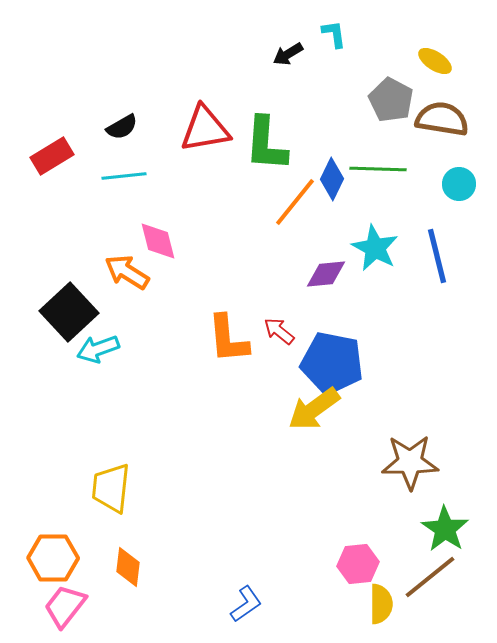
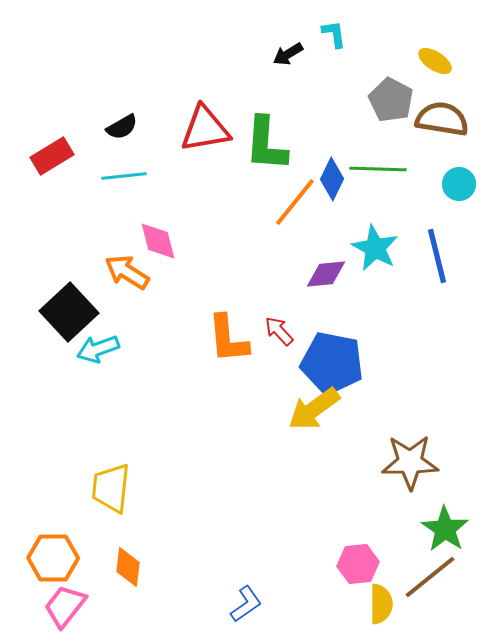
red arrow: rotated 8 degrees clockwise
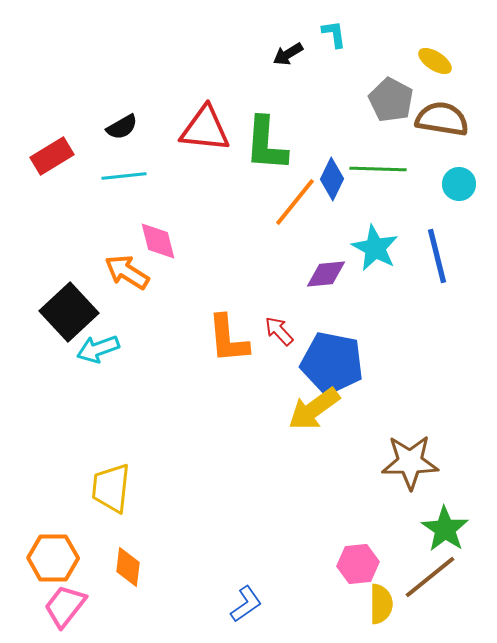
red triangle: rotated 16 degrees clockwise
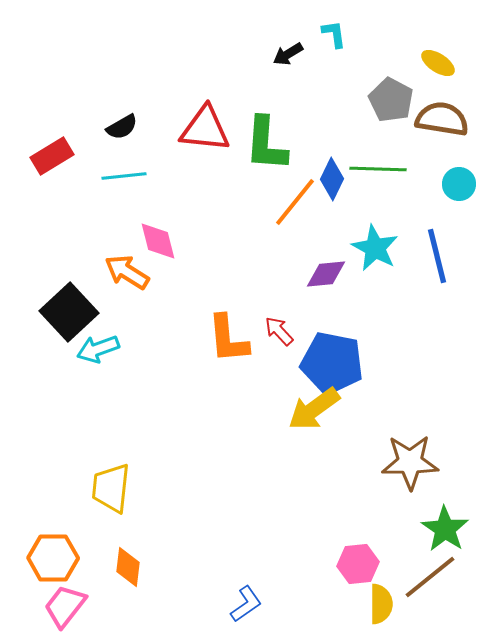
yellow ellipse: moved 3 px right, 2 px down
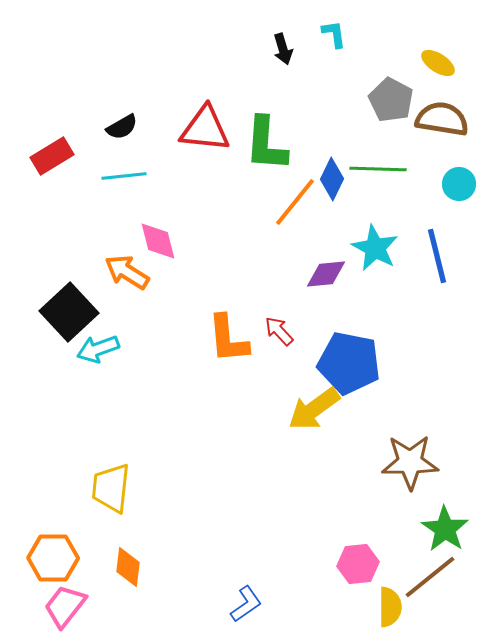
black arrow: moved 5 px left, 5 px up; rotated 76 degrees counterclockwise
blue pentagon: moved 17 px right
yellow semicircle: moved 9 px right, 3 px down
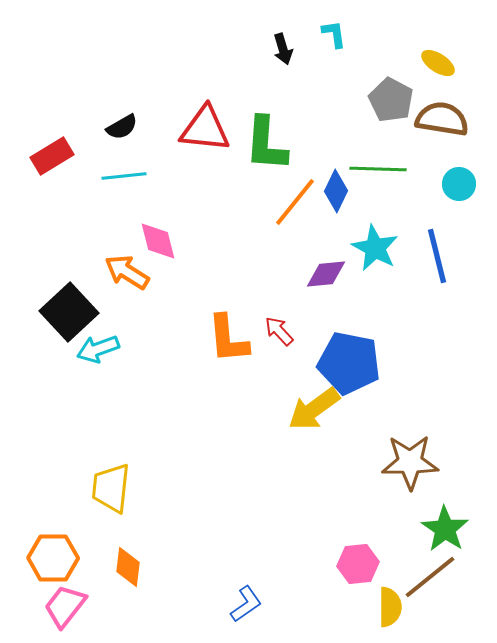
blue diamond: moved 4 px right, 12 px down
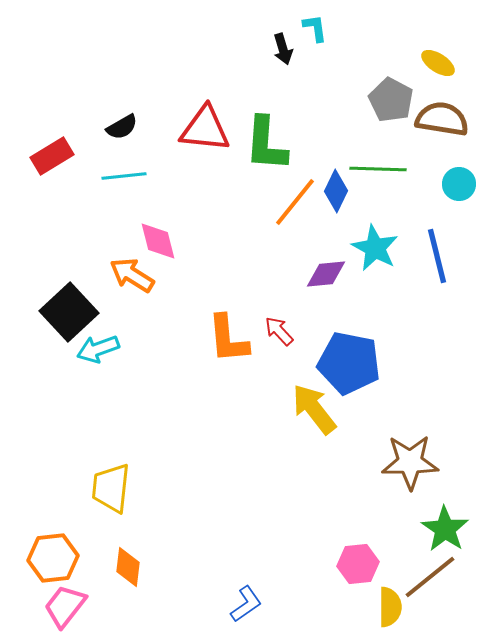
cyan L-shape: moved 19 px left, 6 px up
orange arrow: moved 5 px right, 3 px down
yellow arrow: rotated 88 degrees clockwise
orange hexagon: rotated 6 degrees counterclockwise
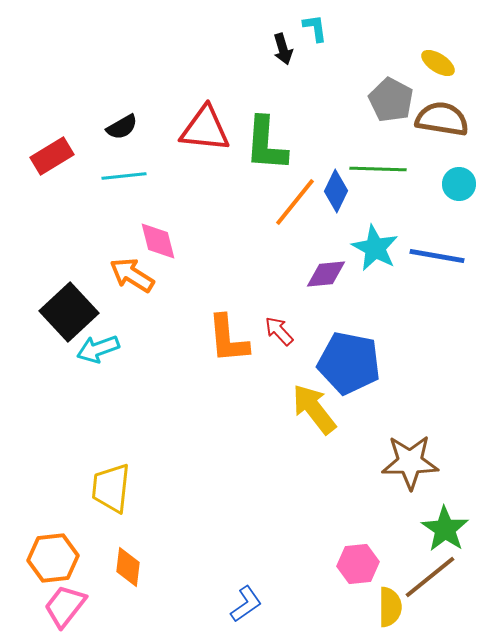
blue line: rotated 66 degrees counterclockwise
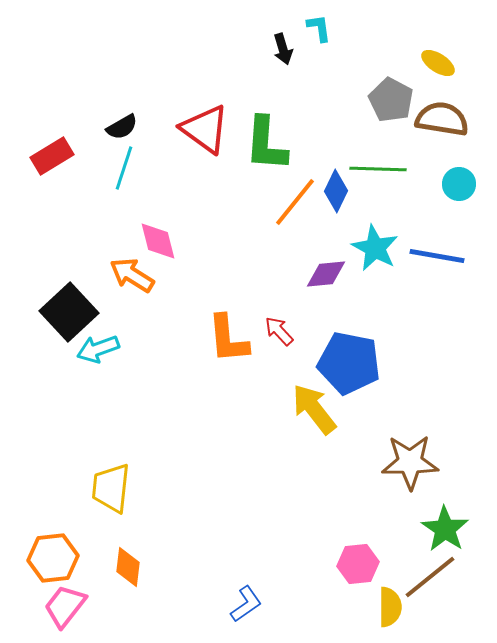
cyan L-shape: moved 4 px right
red triangle: rotated 30 degrees clockwise
cyan line: moved 8 px up; rotated 66 degrees counterclockwise
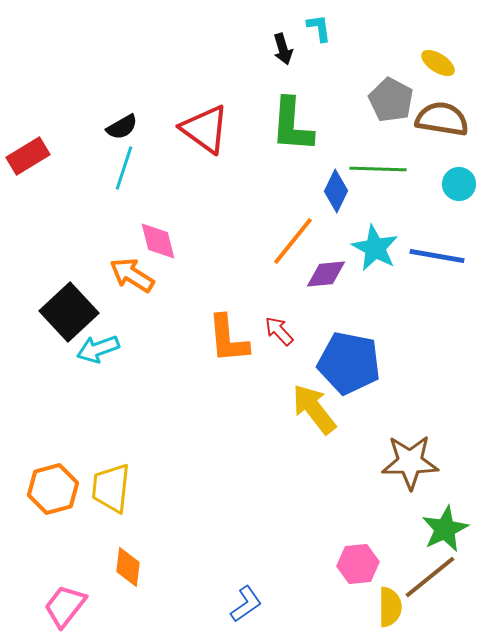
green L-shape: moved 26 px right, 19 px up
red rectangle: moved 24 px left
orange line: moved 2 px left, 39 px down
green star: rotated 12 degrees clockwise
orange hexagon: moved 69 px up; rotated 9 degrees counterclockwise
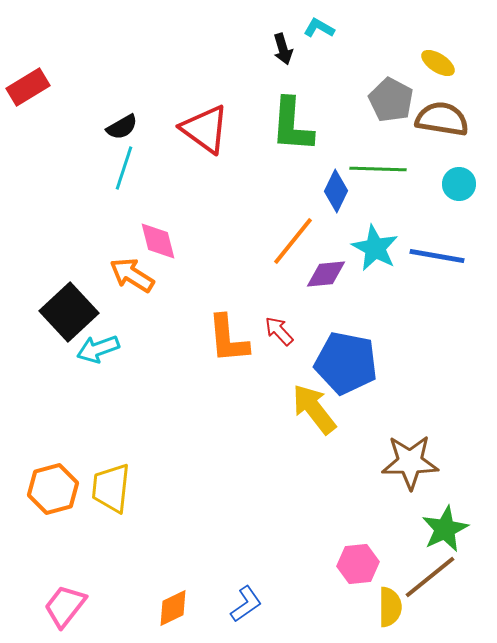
cyan L-shape: rotated 52 degrees counterclockwise
red rectangle: moved 69 px up
blue pentagon: moved 3 px left
orange diamond: moved 45 px right, 41 px down; rotated 57 degrees clockwise
